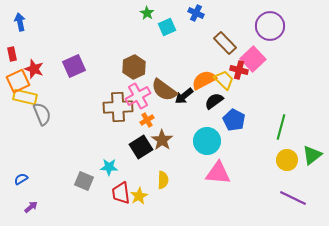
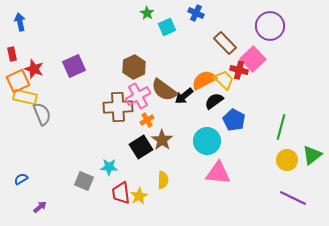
purple arrow: moved 9 px right
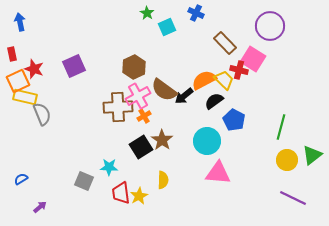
pink square: rotated 15 degrees counterclockwise
orange cross: moved 3 px left, 4 px up
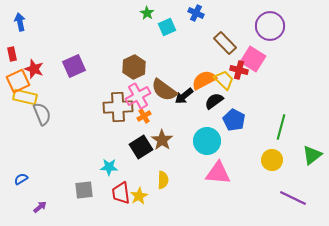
yellow circle: moved 15 px left
gray square: moved 9 px down; rotated 30 degrees counterclockwise
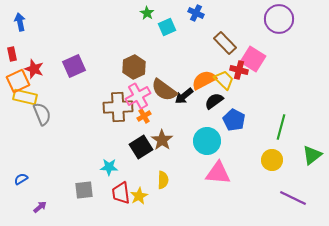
purple circle: moved 9 px right, 7 px up
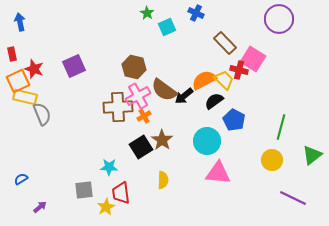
brown hexagon: rotated 20 degrees counterclockwise
yellow star: moved 33 px left, 11 px down
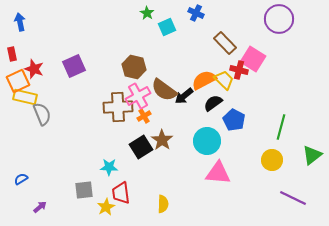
black semicircle: moved 1 px left, 2 px down
yellow semicircle: moved 24 px down
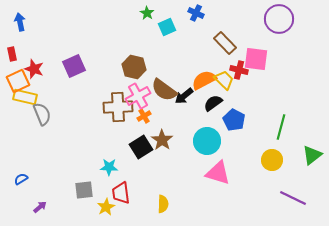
pink square: moved 3 px right; rotated 25 degrees counterclockwise
pink triangle: rotated 12 degrees clockwise
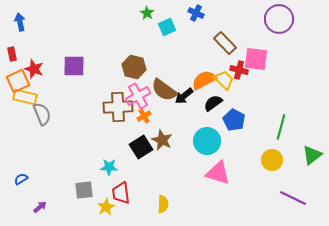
purple square: rotated 25 degrees clockwise
brown star: rotated 10 degrees counterclockwise
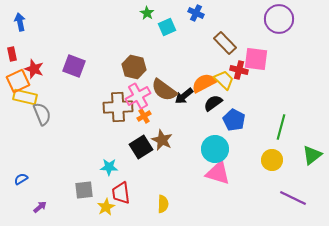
purple square: rotated 20 degrees clockwise
orange semicircle: moved 3 px down
cyan circle: moved 8 px right, 8 px down
